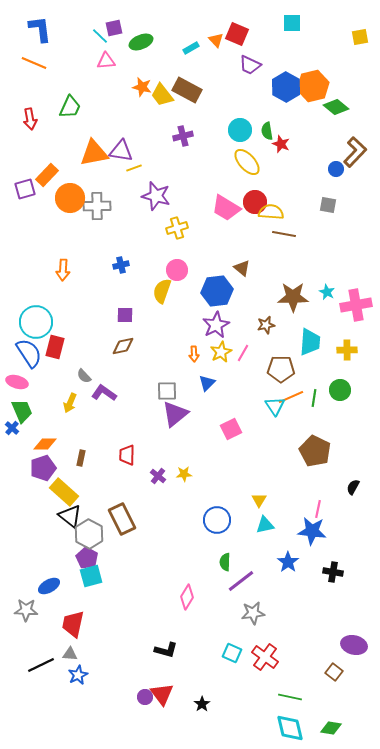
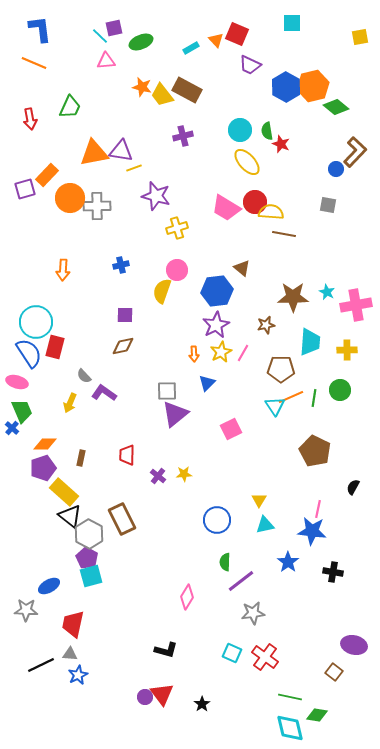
green diamond at (331, 728): moved 14 px left, 13 px up
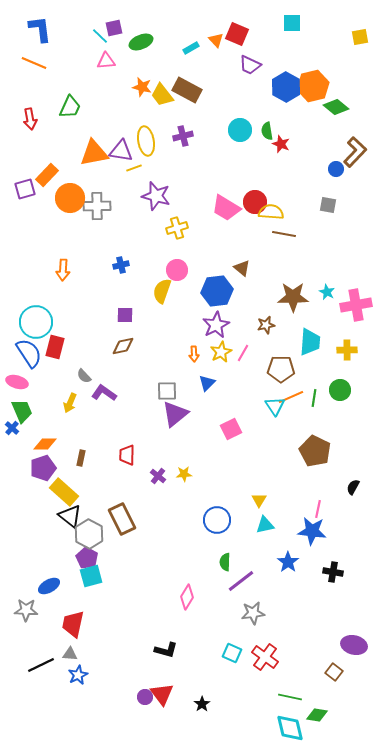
yellow ellipse at (247, 162): moved 101 px left, 21 px up; rotated 32 degrees clockwise
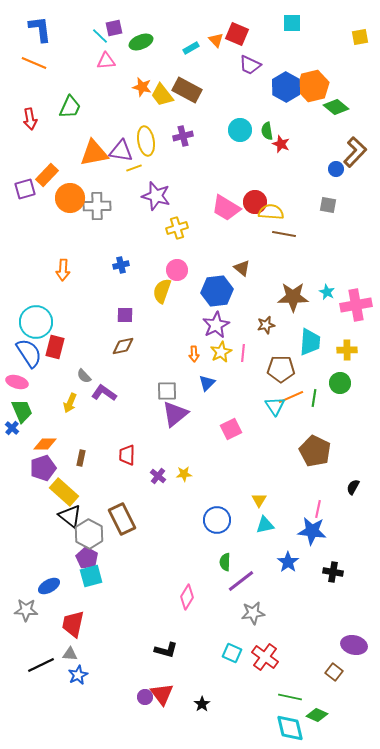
pink line at (243, 353): rotated 24 degrees counterclockwise
green circle at (340, 390): moved 7 px up
green diamond at (317, 715): rotated 15 degrees clockwise
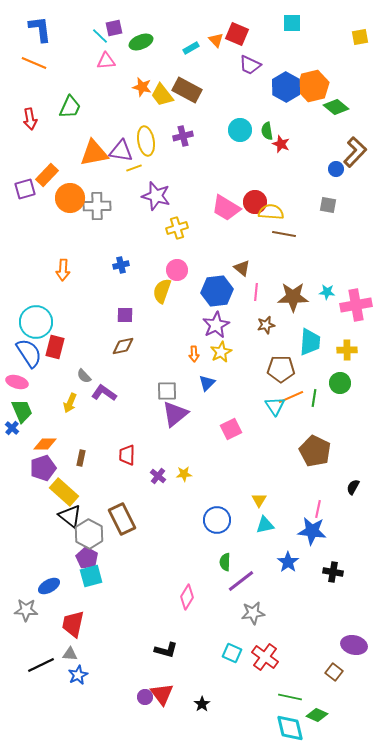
cyan star at (327, 292): rotated 21 degrees counterclockwise
pink line at (243, 353): moved 13 px right, 61 px up
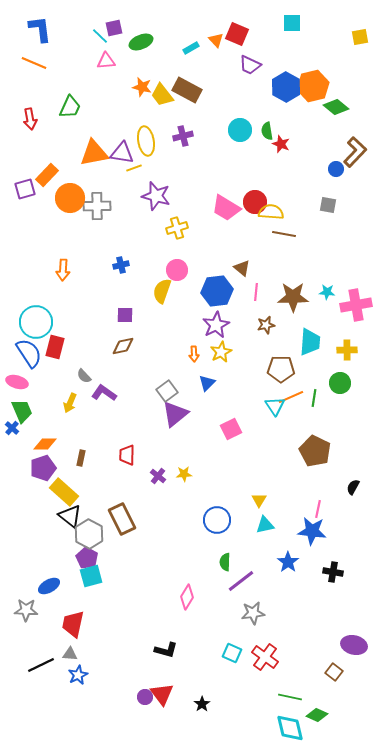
purple triangle at (121, 151): moved 1 px right, 2 px down
gray square at (167, 391): rotated 35 degrees counterclockwise
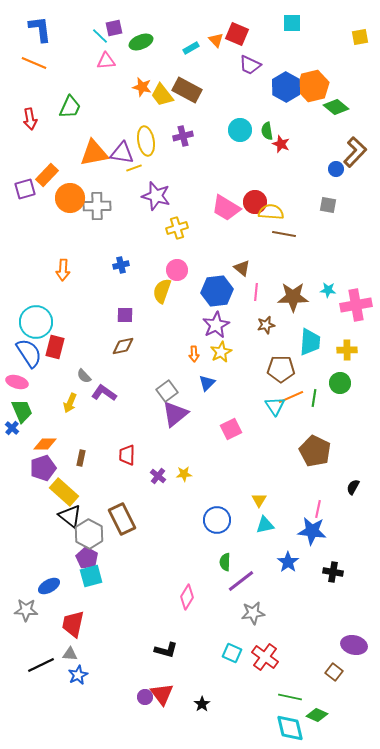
cyan star at (327, 292): moved 1 px right, 2 px up
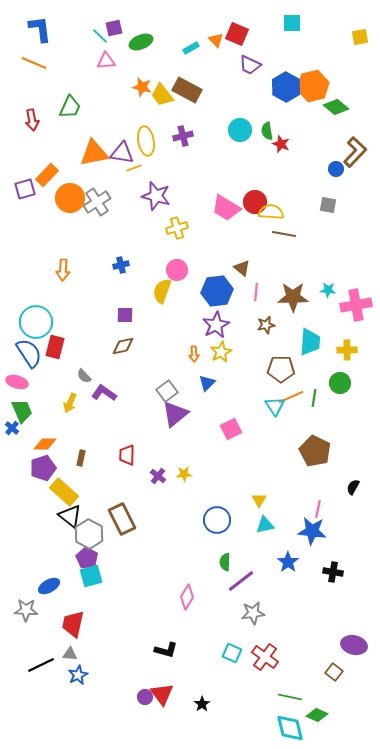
red arrow at (30, 119): moved 2 px right, 1 px down
gray cross at (97, 206): moved 4 px up; rotated 32 degrees counterclockwise
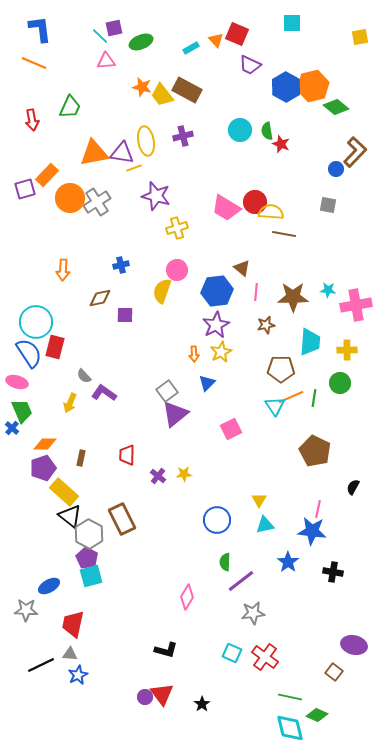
brown diamond at (123, 346): moved 23 px left, 48 px up
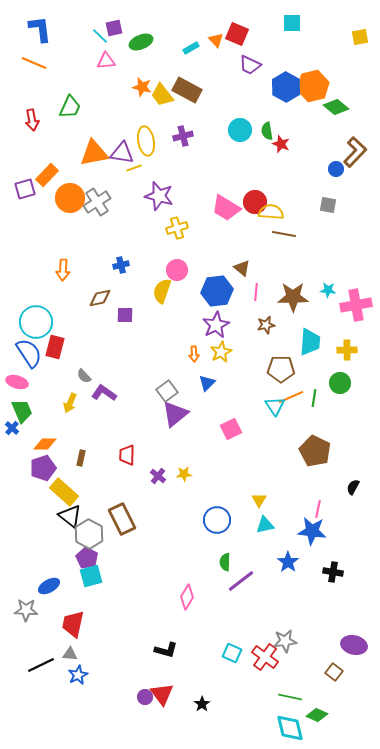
purple star at (156, 196): moved 3 px right
gray star at (253, 613): moved 32 px right, 28 px down
